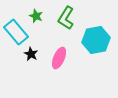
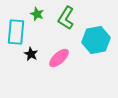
green star: moved 1 px right, 2 px up
cyan rectangle: rotated 45 degrees clockwise
pink ellipse: rotated 25 degrees clockwise
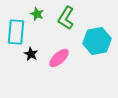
cyan hexagon: moved 1 px right, 1 px down
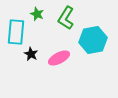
cyan hexagon: moved 4 px left, 1 px up
pink ellipse: rotated 15 degrees clockwise
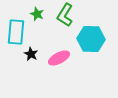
green L-shape: moved 1 px left, 3 px up
cyan hexagon: moved 2 px left, 1 px up; rotated 12 degrees clockwise
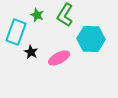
green star: moved 1 px down
cyan rectangle: rotated 15 degrees clockwise
black star: moved 2 px up
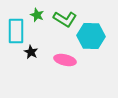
green L-shape: moved 4 px down; rotated 90 degrees counterclockwise
cyan rectangle: moved 1 px up; rotated 20 degrees counterclockwise
cyan hexagon: moved 3 px up
pink ellipse: moved 6 px right, 2 px down; rotated 40 degrees clockwise
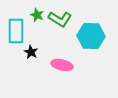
green L-shape: moved 5 px left
pink ellipse: moved 3 px left, 5 px down
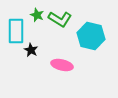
cyan hexagon: rotated 12 degrees clockwise
black star: moved 2 px up
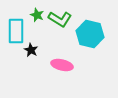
cyan hexagon: moved 1 px left, 2 px up
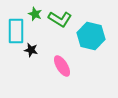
green star: moved 2 px left, 1 px up
cyan hexagon: moved 1 px right, 2 px down
black star: rotated 16 degrees counterclockwise
pink ellipse: moved 1 px down; rotated 45 degrees clockwise
